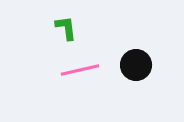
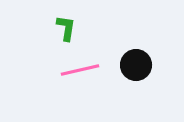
green L-shape: rotated 16 degrees clockwise
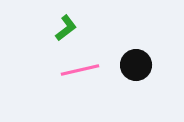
green L-shape: rotated 44 degrees clockwise
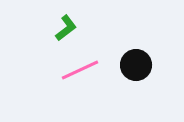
pink line: rotated 12 degrees counterclockwise
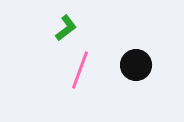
pink line: rotated 45 degrees counterclockwise
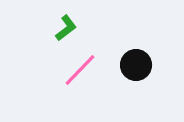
pink line: rotated 24 degrees clockwise
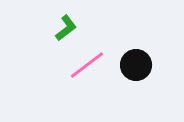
pink line: moved 7 px right, 5 px up; rotated 9 degrees clockwise
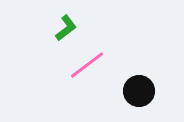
black circle: moved 3 px right, 26 px down
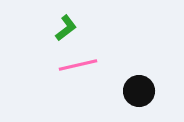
pink line: moved 9 px left; rotated 24 degrees clockwise
